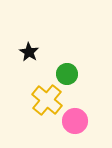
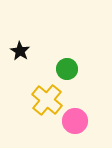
black star: moved 9 px left, 1 px up
green circle: moved 5 px up
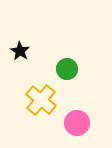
yellow cross: moved 6 px left
pink circle: moved 2 px right, 2 px down
